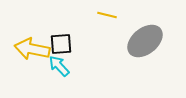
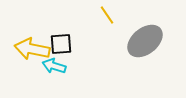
yellow line: rotated 42 degrees clockwise
cyan arrow: moved 5 px left; rotated 30 degrees counterclockwise
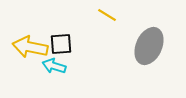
yellow line: rotated 24 degrees counterclockwise
gray ellipse: moved 4 px right, 5 px down; rotated 27 degrees counterclockwise
yellow arrow: moved 2 px left, 2 px up
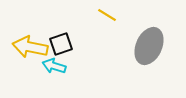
black square: rotated 15 degrees counterclockwise
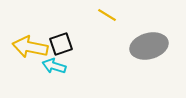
gray ellipse: rotated 51 degrees clockwise
